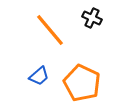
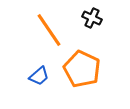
orange line: moved 1 px left; rotated 6 degrees clockwise
orange pentagon: moved 14 px up
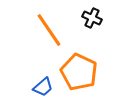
orange pentagon: moved 3 px left, 3 px down
blue trapezoid: moved 4 px right, 11 px down
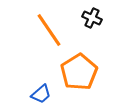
orange pentagon: rotated 15 degrees clockwise
blue trapezoid: moved 2 px left, 7 px down
